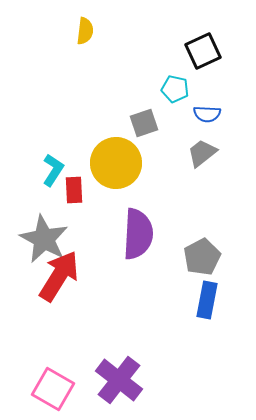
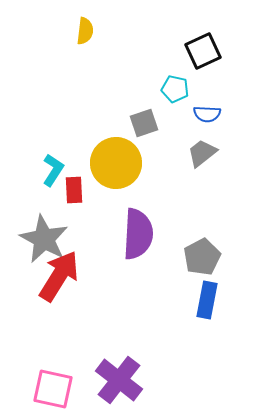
pink square: rotated 18 degrees counterclockwise
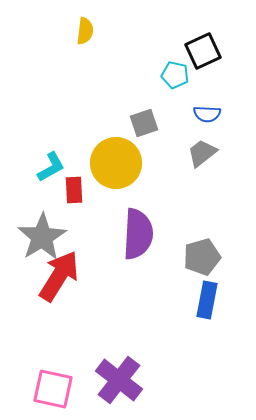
cyan pentagon: moved 14 px up
cyan L-shape: moved 2 px left, 3 px up; rotated 28 degrees clockwise
gray star: moved 2 px left, 2 px up; rotated 12 degrees clockwise
gray pentagon: rotated 12 degrees clockwise
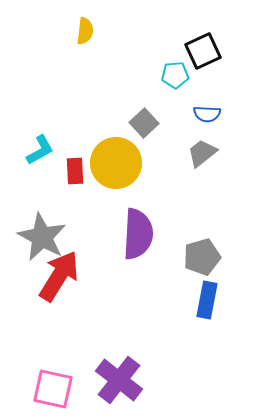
cyan pentagon: rotated 16 degrees counterclockwise
gray square: rotated 24 degrees counterclockwise
cyan L-shape: moved 11 px left, 17 px up
red rectangle: moved 1 px right, 19 px up
gray star: rotated 12 degrees counterclockwise
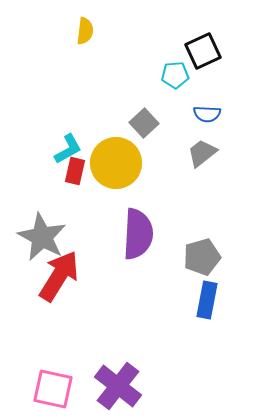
cyan L-shape: moved 28 px right, 1 px up
red rectangle: rotated 16 degrees clockwise
purple cross: moved 1 px left, 6 px down
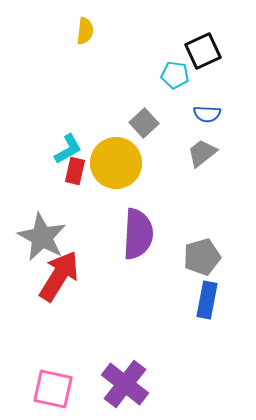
cyan pentagon: rotated 12 degrees clockwise
purple cross: moved 7 px right, 2 px up
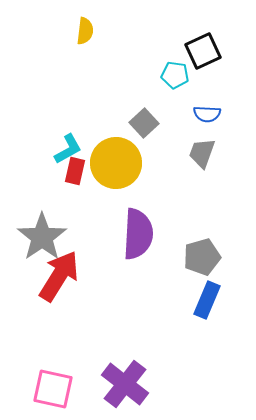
gray trapezoid: rotated 32 degrees counterclockwise
gray star: rotated 9 degrees clockwise
blue rectangle: rotated 12 degrees clockwise
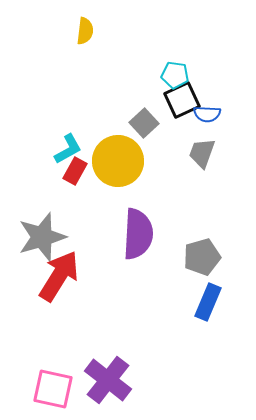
black square: moved 21 px left, 49 px down
yellow circle: moved 2 px right, 2 px up
red rectangle: rotated 16 degrees clockwise
gray star: rotated 18 degrees clockwise
blue rectangle: moved 1 px right, 2 px down
purple cross: moved 17 px left, 4 px up
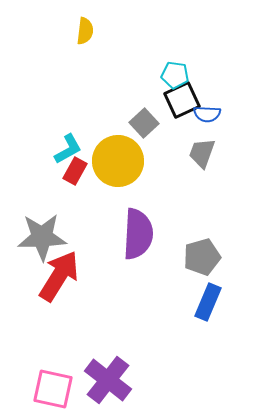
gray star: rotated 15 degrees clockwise
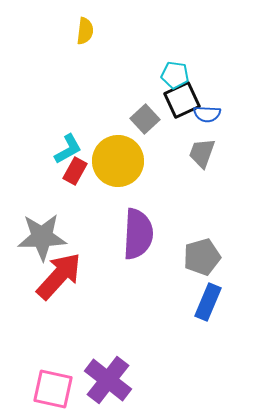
gray square: moved 1 px right, 4 px up
red arrow: rotated 10 degrees clockwise
